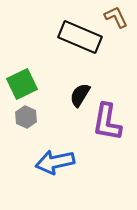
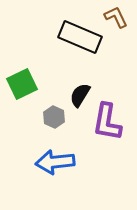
gray hexagon: moved 28 px right
blue arrow: rotated 6 degrees clockwise
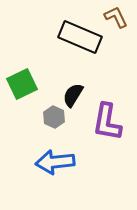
black semicircle: moved 7 px left
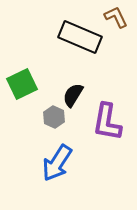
blue arrow: moved 2 px right, 1 px down; rotated 51 degrees counterclockwise
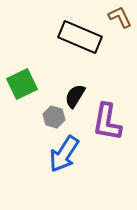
brown L-shape: moved 4 px right
black semicircle: moved 2 px right, 1 px down
gray hexagon: rotated 10 degrees counterclockwise
blue arrow: moved 7 px right, 9 px up
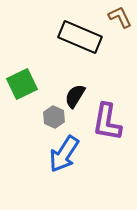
gray hexagon: rotated 10 degrees clockwise
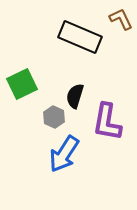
brown L-shape: moved 1 px right, 2 px down
black semicircle: rotated 15 degrees counterclockwise
